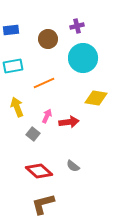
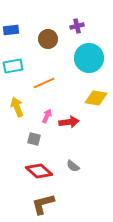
cyan circle: moved 6 px right
gray square: moved 1 px right, 5 px down; rotated 24 degrees counterclockwise
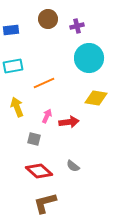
brown circle: moved 20 px up
brown L-shape: moved 2 px right, 1 px up
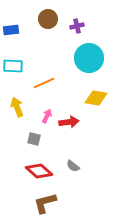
cyan rectangle: rotated 12 degrees clockwise
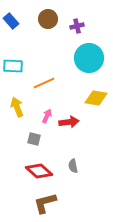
blue rectangle: moved 9 px up; rotated 56 degrees clockwise
gray semicircle: rotated 40 degrees clockwise
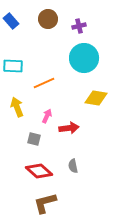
purple cross: moved 2 px right
cyan circle: moved 5 px left
red arrow: moved 6 px down
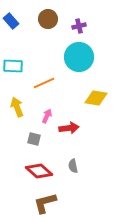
cyan circle: moved 5 px left, 1 px up
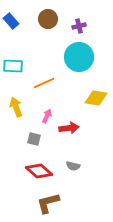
yellow arrow: moved 1 px left
gray semicircle: rotated 64 degrees counterclockwise
brown L-shape: moved 3 px right
